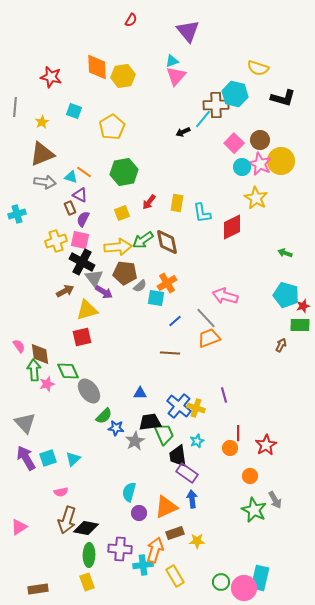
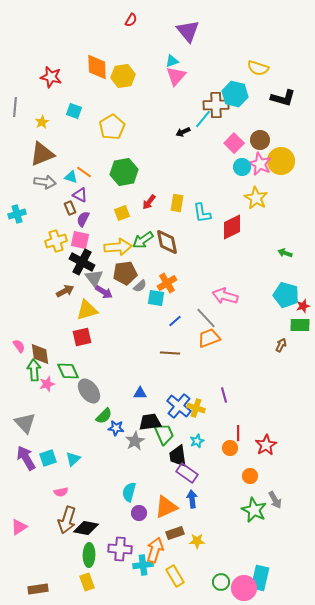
brown pentagon at (125, 273): rotated 15 degrees counterclockwise
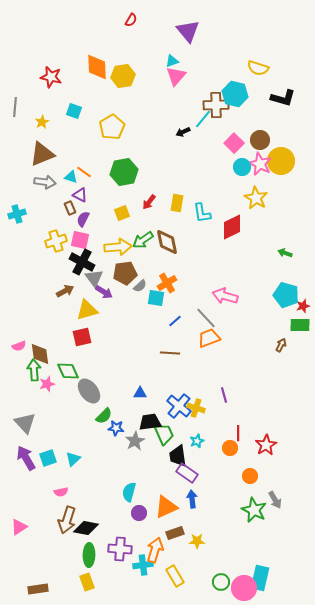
pink semicircle at (19, 346): rotated 104 degrees clockwise
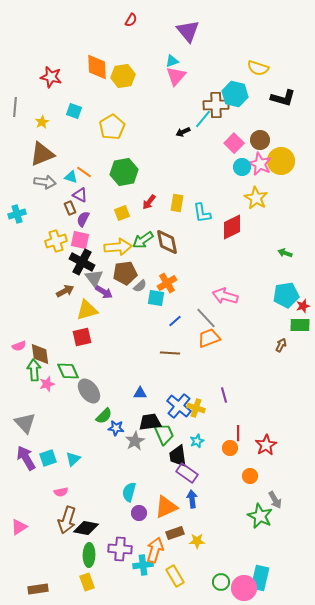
cyan pentagon at (286, 295): rotated 25 degrees counterclockwise
green star at (254, 510): moved 6 px right, 6 px down
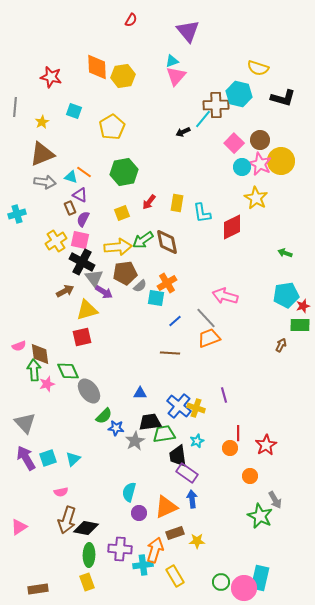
cyan hexagon at (235, 94): moved 4 px right
yellow cross at (56, 241): rotated 15 degrees counterclockwise
green trapezoid at (164, 434): rotated 75 degrees counterclockwise
